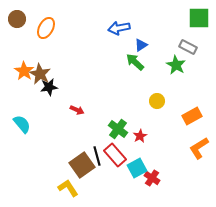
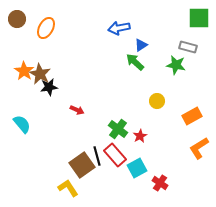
gray rectangle: rotated 12 degrees counterclockwise
green star: rotated 18 degrees counterclockwise
red cross: moved 8 px right, 5 px down
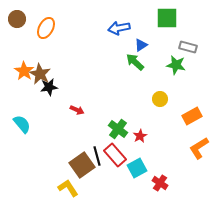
green square: moved 32 px left
yellow circle: moved 3 px right, 2 px up
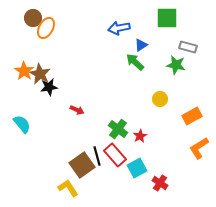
brown circle: moved 16 px right, 1 px up
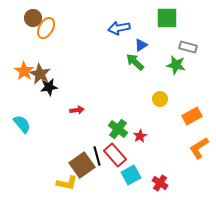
red arrow: rotated 32 degrees counterclockwise
cyan square: moved 6 px left, 7 px down
yellow L-shape: moved 1 px left, 5 px up; rotated 135 degrees clockwise
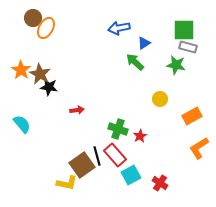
green square: moved 17 px right, 12 px down
blue triangle: moved 3 px right, 2 px up
orange star: moved 3 px left, 1 px up
black star: rotated 18 degrees clockwise
green cross: rotated 18 degrees counterclockwise
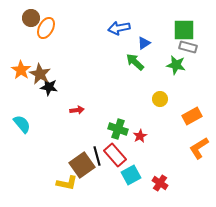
brown circle: moved 2 px left
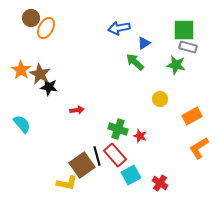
red star: rotated 24 degrees counterclockwise
